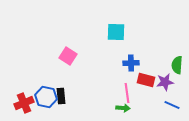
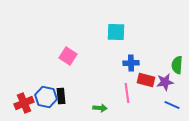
green arrow: moved 23 px left
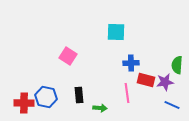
black rectangle: moved 18 px right, 1 px up
red cross: rotated 24 degrees clockwise
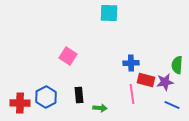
cyan square: moved 7 px left, 19 px up
pink line: moved 5 px right, 1 px down
blue hexagon: rotated 20 degrees clockwise
red cross: moved 4 px left
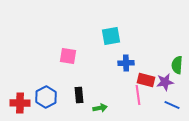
cyan square: moved 2 px right, 23 px down; rotated 12 degrees counterclockwise
pink square: rotated 24 degrees counterclockwise
blue cross: moved 5 px left
pink line: moved 6 px right, 1 px down
green arrow: rotated 16 degrees counterclockwise
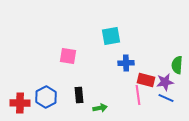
blue line: moved 6 px left, 7 px up
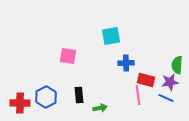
purple star: moved 5 px right
